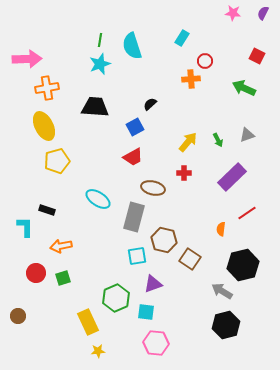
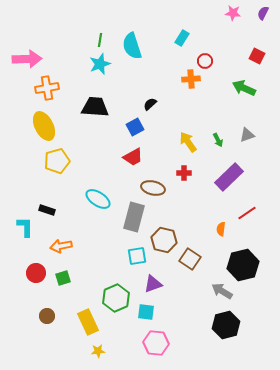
yellow arrow at (188, 142): rotated 75 degrees counterclockwise
purple rectangle at (232, 177): moved 3 px left
brown circle at (18, 316): moved 29 px right
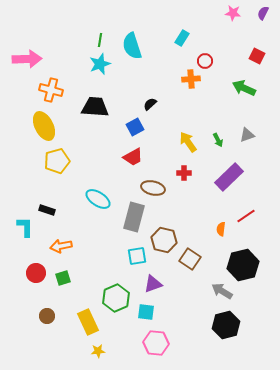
orange cross at (47, 88): moved 4 px right, 2 px down; rotated 25 degrees clockwise
red line at (247, 213): moved 1 px left, 3 px down
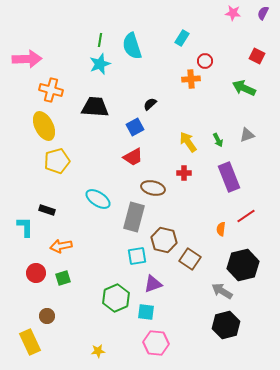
purple rectangle at (229, 177): rotated 68 degrees counterclockwise
yellow rectangle at (88, 322): moved 58 px left, 20 px down
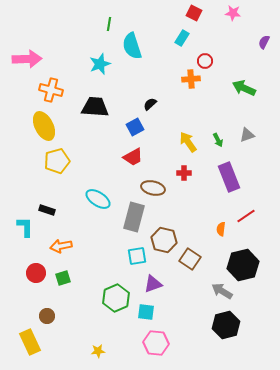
purple semicircle at (263, 13): moved 1 px right, 29 px down
green line at (100, 40): moved 9 px right, 16 px up
red square at (257, 56): moved 63 px left, 43 px up
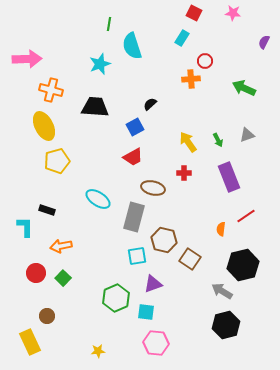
green square at (63, 278): rotated 28 degrees counterclockwise
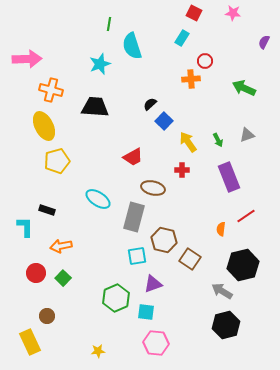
blue square at (135, 127): moved 29 px right, 6 px up; rotated 18 degrees counterclockwise
red cross at (184, 173): moved 2 px left, 3 px up
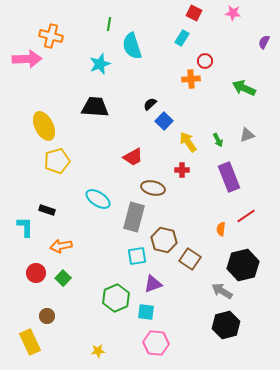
orange cross at (51, 90): moved 54 px up
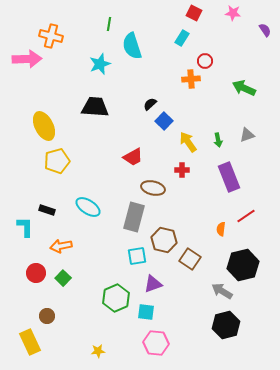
purple semicircle at (264, 42): moved 1 px right, 12 px up; rotated 120 degrees clockwise
green arrow at (218, 140): rotated 16 degrees clockwise
cyan ellipse at (98, 199): moved 10 px left, 8 px down
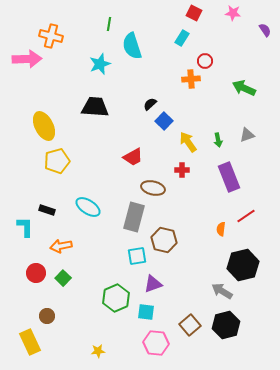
brown square at (190, 259): moved 66 px down; rotated 15 degrees clockwise
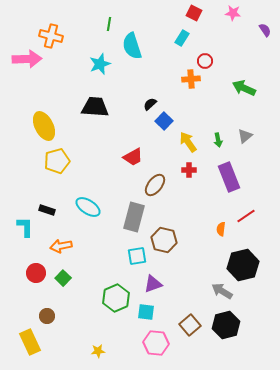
gray triangle at (247, 135): moved 2 px left, 1 px down; rotated 21 degrees counterclockwise
red cross at (182, 170): moved 7 px right
brown ellipse at (153, 188): moved 2 px right, 3 px up; rotated 65 degrees counterclockwise
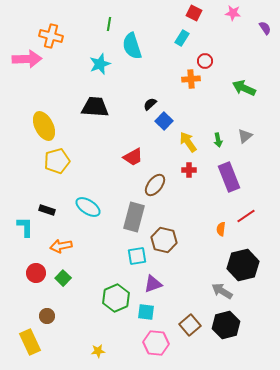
purple semicircle at (265, 30): moved 2 px up
